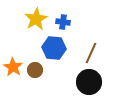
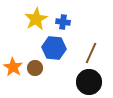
brown circle: moved 2 px up
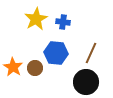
blue hexagon: moved 2 px right, 5 px down
black circle: moved 3 px left
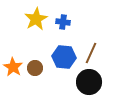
blue hexagon: moved 8 px right, 4 px down
black circle: moved 3 px right
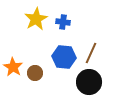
brown circle: moved 5 px down
